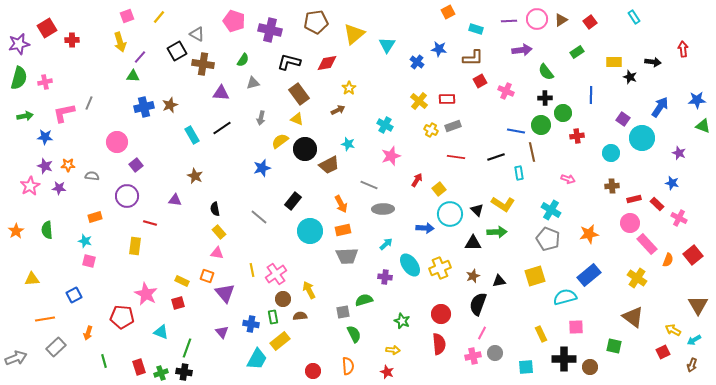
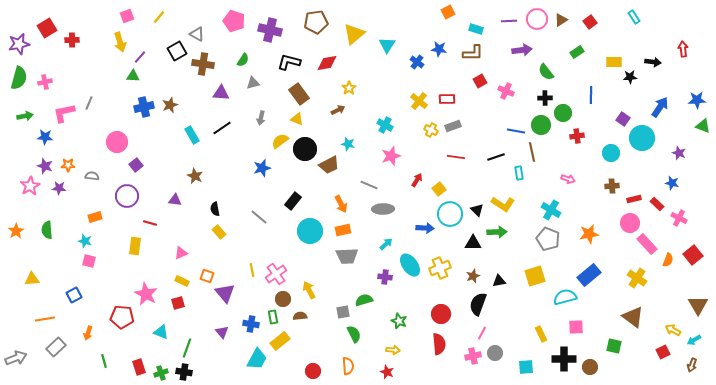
brown L-shape at (473, 58): moved 5 px up
black star at (630, 77): rotated 24 degrees counterclockwise
pink triangle at (217, 253): moved 36 px left; rotated 32 degrees counterclockwise
green star at (402, 321): moved 3 px left
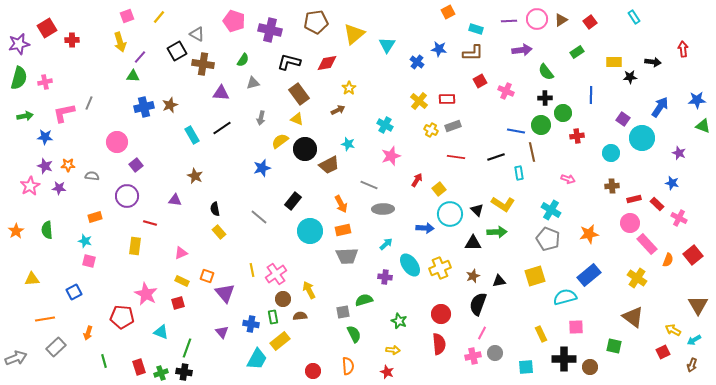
blue square at (74, 295): moved 3 px up
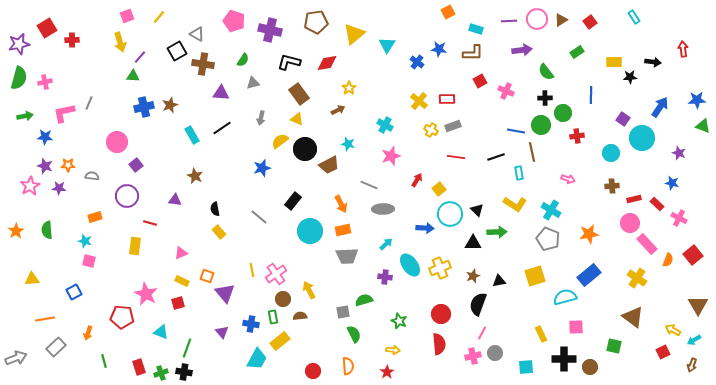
yellow L-shape at (503, 204): moved 12 px right
red star at (387, 372): rotated 16 degrees clockwise
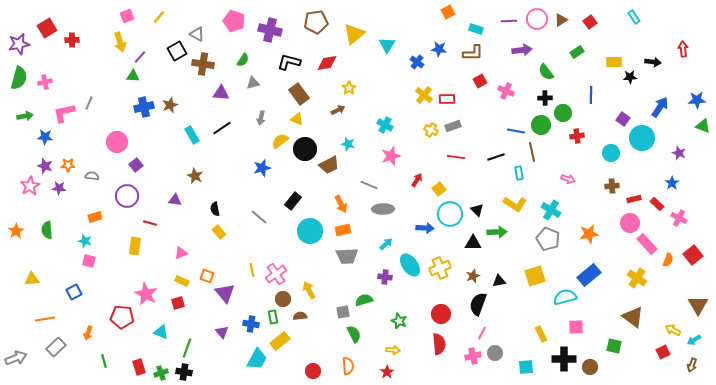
yellow cross at (419, 101): moved 5 px right, 6 px up
blue star at (672, 183): rotated 24 degrees clockwise
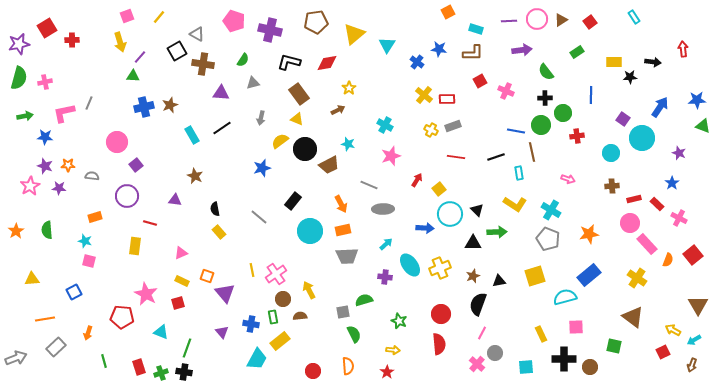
pink cross at (473, 356): moved 4 px right, 8 px down; rotated 35 degrees counterclockwise
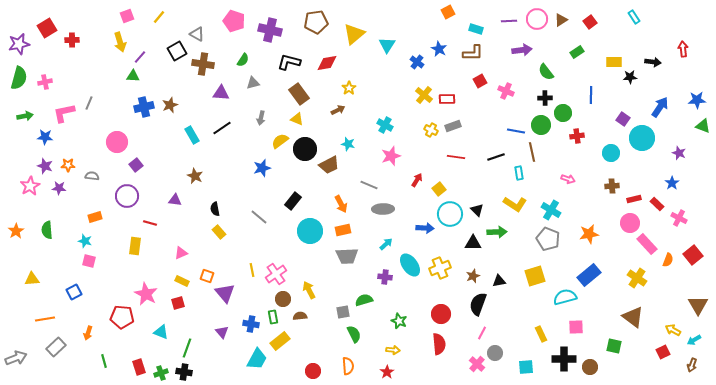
blue star at (439, 49): rotated 21 degrees clockwise
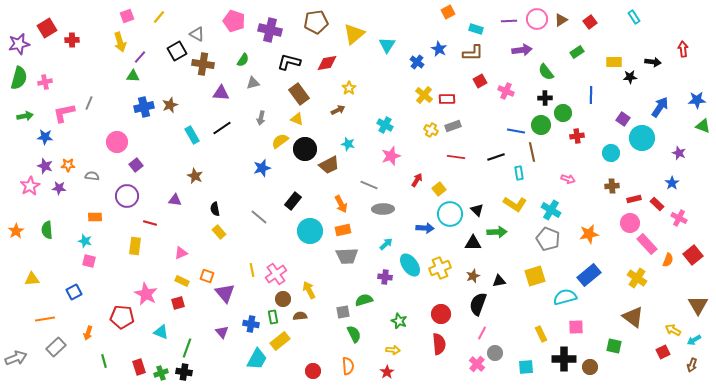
orange rectangle at (95, 217): rotated 16 degrees clockwise
